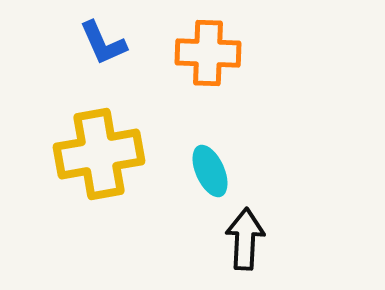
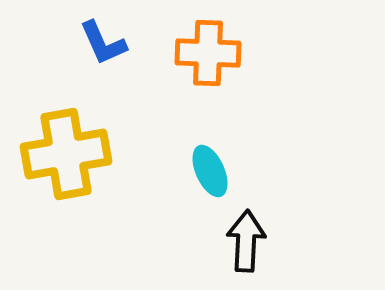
yellow cross: moved 33 px left
black arrow: moved 1 px right, 2 px down
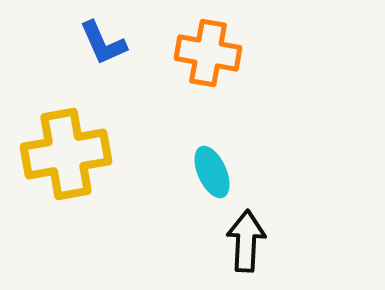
orange cross: rotated 8 degrees clockwise
cyan ellipse: moved 2 px right, 1 px down
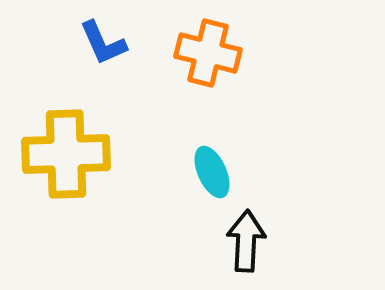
orange cross: rotated 4 degrees clockwise
yellow cross: rotated 8 degrees clockwise
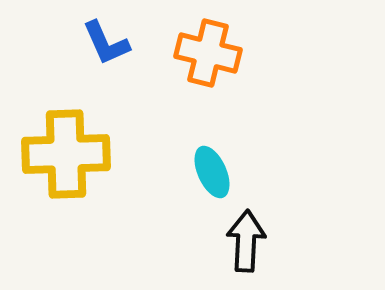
blue L-shape: moved 3 px right
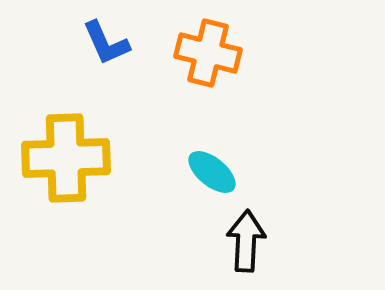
yellow cross: moved 4 px down
cyan ellipse: rotated 27 degrees counterclockwise
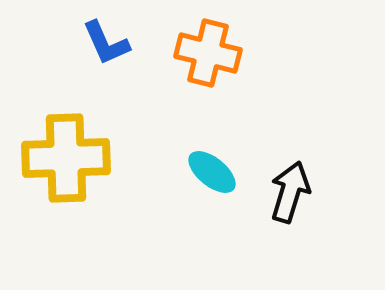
black arrow: moved 44 px right, 49 px up; rotated 14 degrees clockwise
